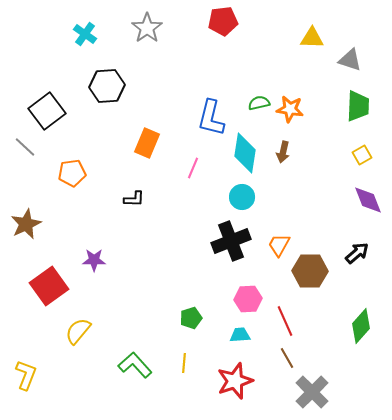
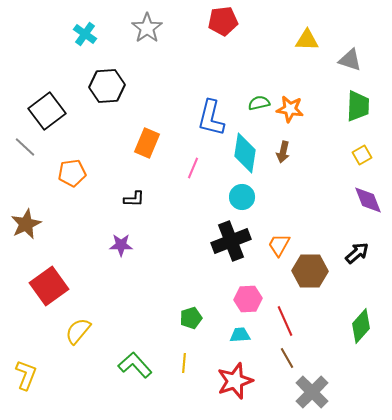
yellow triangle: moved 5 px left, 2 px down
purple star: moved 27 px right, 15 px up
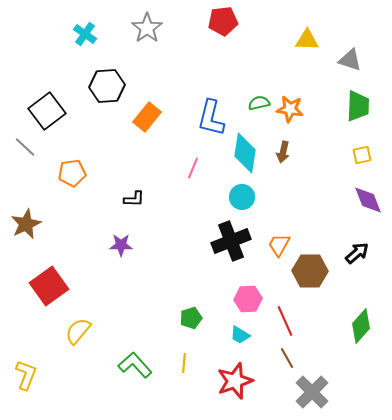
orange rectangle: moved 26 px up; rotated 16 degrees clockwise
yellow square: rotated 18 degrees clockwise
cyan trapezoid: rotated 145 degrees counterclockwise
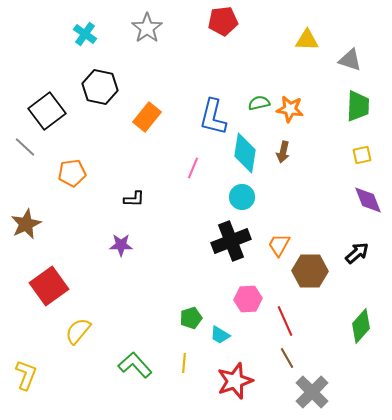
black hexagon: moved 7 px left, 1 px down; rotated 16 degrees clockwise
blue L-shape: moved 2 px right, 1 px up
cyan trapezoid: moved 20 px left
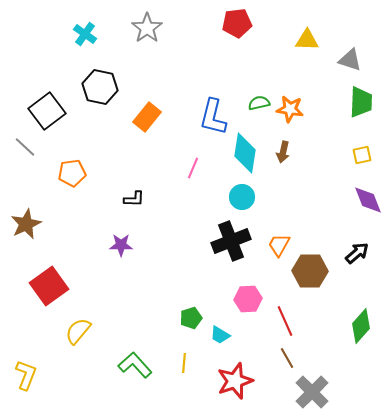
red pentagon: moved 14 px right, 2 px down
green trapezoid: moved 3 px right, 4 px up
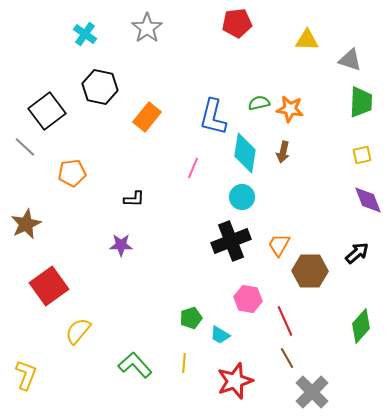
pink hexagon: rotated 12 degrees clockwise
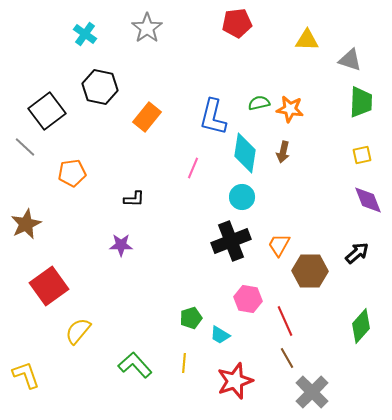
yellow L-shape: rotated 40 degrees counterclockwise
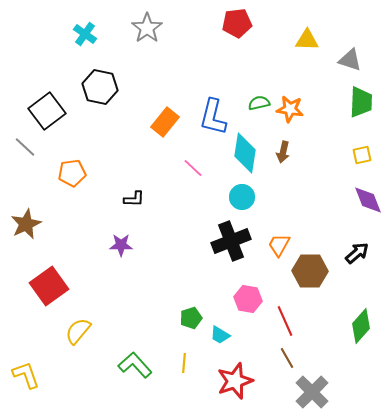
orange rectangle: moved 18 px right, 5 px down
pink line: rotated 70 degrees counterclockwise
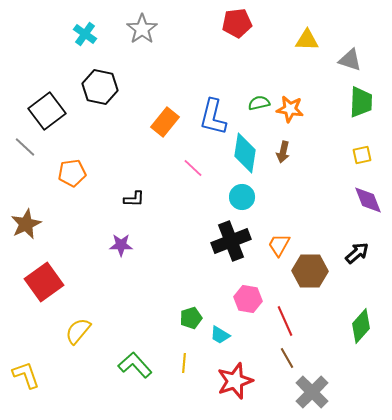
gray star: moved 5 px left, 1 px down
red square: moved 5 px left, 4 px up
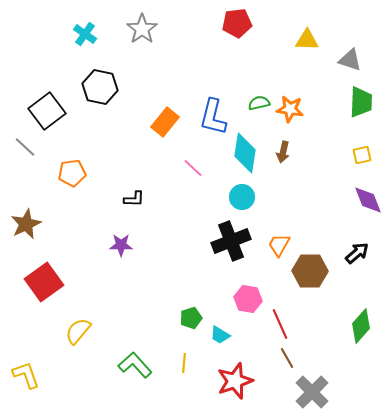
red line: moved 5 px left, 3 px down
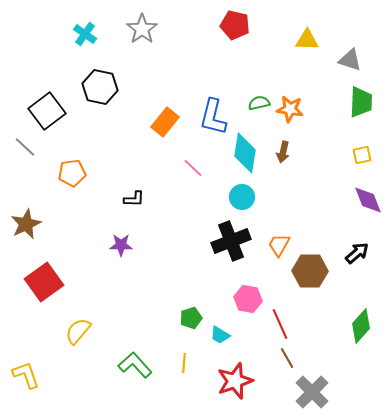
red pentagon: moved 2 px left, 2 px down; rotated 20 degrees clockwise
